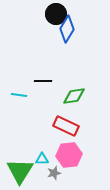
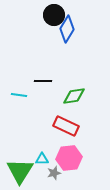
black circle: moved 2 px left, 1 px down
pink hexagon: moved 3 px down
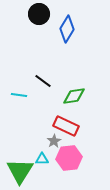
black circle: moved 15 px left, 1 px up
black line: rotated 36 degrees clockwise
gray star: moved 32 px up; rotated 16 degrees counterclockwise
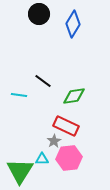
blue diamond: moved 6 px right, 5 px up
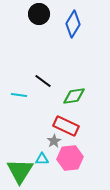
pink hexagon: moved 1 px right
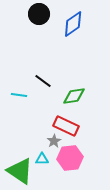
blue diamond: rotated 24 degrees clockwise
green triangle: rotated 28 degrees counterclockwise
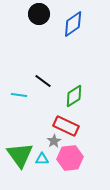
green diamond: rotated 25 degrees counterclockwise
green triangle: moved 16 px up; rotated 20 degrees clockwise
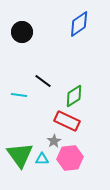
black circle: moved 17 px left, 18 px down
blue diamond: moved 6 px right
red rectangle: moved 1 px right, 5 px up
